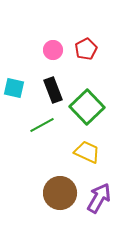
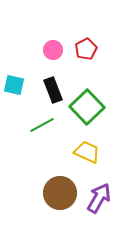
cyan square: moved 3 px up
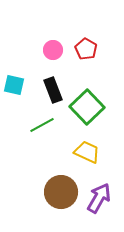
red pentagon: rotated 15 degrees counterclockwise
brown circle: moved 1 px right, 1 px up
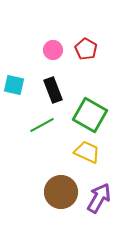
green square: moved 3 px right, 8 px down; rotated 16 degrees counterclockwise
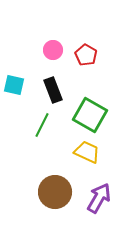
red pentagon: moved 6 px down
green line: rotated 35 degrees counterclockwise
brown circle: moved 6 px left
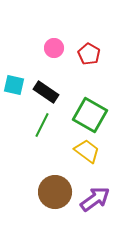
pink circle: moved 1 px right, 2 px up
red pentagon: moved 3 px right, 1 px up
black rectangle: moved 7 px left, 2 px down; rotated 35 degrees counterclockwise
yellow trapezoid: moved 1 px up; rotated 12 degrees clockwise
purple arrow: moved 4 px left, 1 px down; rotated 24 degrees clockwise
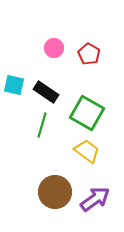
green square: moved 3 px left, 2 px up
green line: rotated 10 degrees counterclockwise
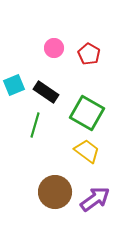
cyan square: rotated 35 degrees counterclockwise
green line: moved 7 px left
